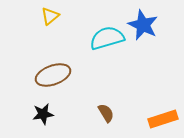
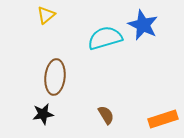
yellow triangle: moved 4 px left, 1 px up
cyan semicircle: moved 2 px left
brown ellipse: moved 2 px right, 2 px down; rotated 64 degrees counterclockwise
brown semicircle: moved 2 px down
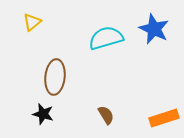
yellow triangle: moved 14 px left, 7 px down
blue star: moved 11 px right, 4 px down
cyan semicircle: moved 1 px right
black star: rotated 25 degrees clockwise
orange rectangle: moved 1 px right, 1 px up
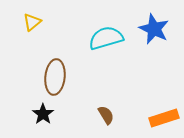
black star: rotated 20 degrees clockwise
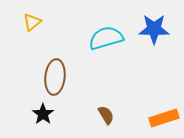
blue star: rotated 24 degrees counterclockwise
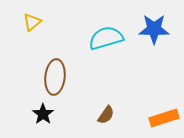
brown semicircle: rotated 66 degrees clockwise
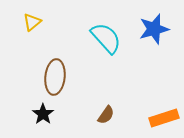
blue star: rotated 16 degrees counterclockwise
cyan semicircle: rotated 64 degrees clockwise
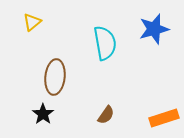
cyan semicircle: moved 1 px left, 5 px down; rotated 32 degrees clockwise
